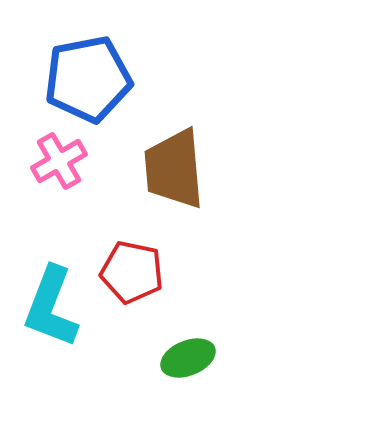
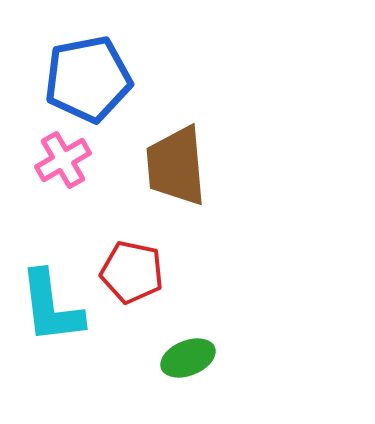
pink cross: moved 4 px right, 1 px up
brown trapezoid: moved 2 px right, 3 px up
cyan L-shape: rotated 28 degrees counterclockwise
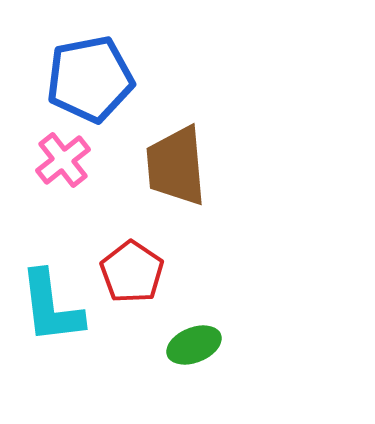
blue pentagon: moved 2 px right
pink cross: rotated 8 degrees counterclockwise
red pentagon: rotated 22 degrees clockwise
green ellipse: moved 6 px right, 13 px up
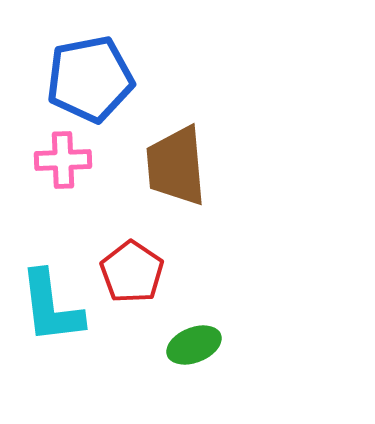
pink cross: rotated 36 degrees clockwise
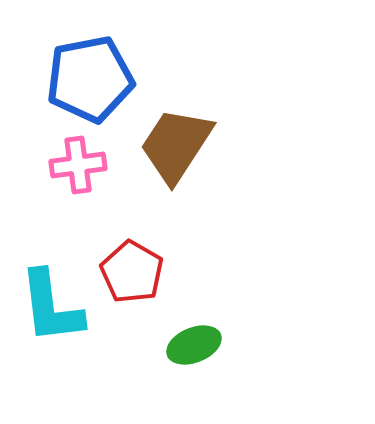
pink cross: moved 15 px right, 5 px down; rotated 6 degrees counterclockwise
brown trapezoid: moved 21 px up; rotated 38 degrees clockwise
red pentagon: rotated 4 degrees counterclockwise
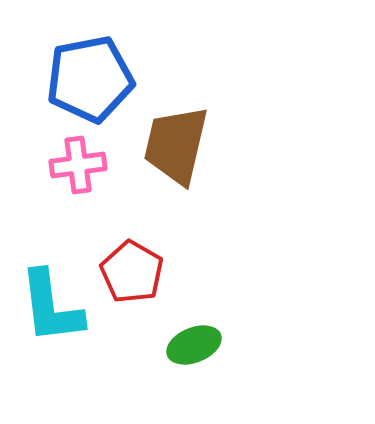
brown trapezoid: rotated 20 degrees counterclockwise
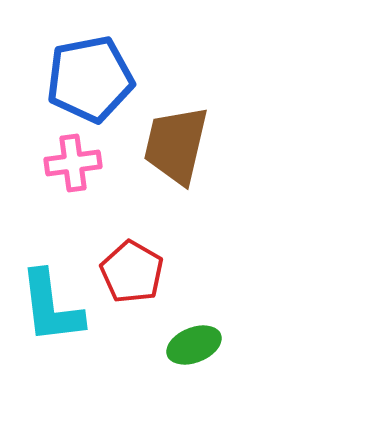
pink cross: moved 5 px left, 2 px up
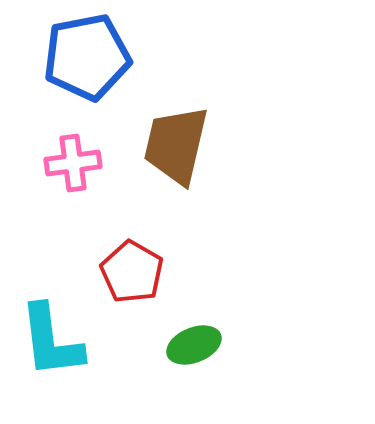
blue pentagon: moved 3 px left, 22 px up
cyan L-shape: moved 34 px down
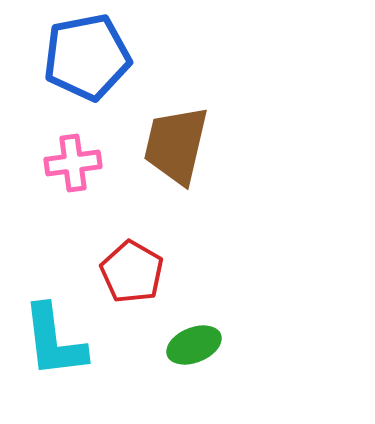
cyan L-shape: moved 3 px right
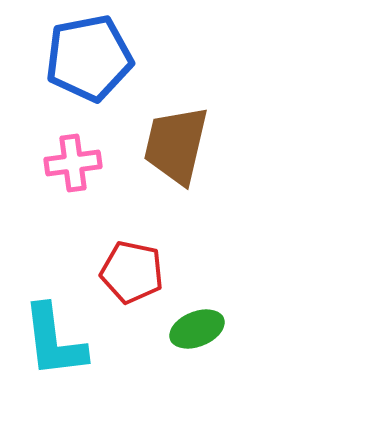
blue pentagon: moved 2 px right, 1 px down
red pentagon: rotated 18 degrees counterclockwise
green ellipse: moved 3 px right, 16 px up
